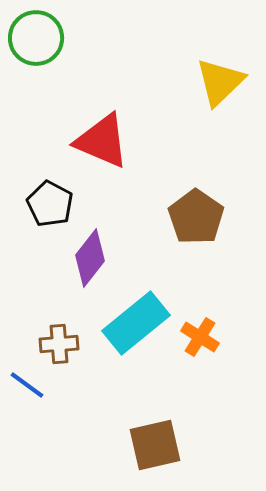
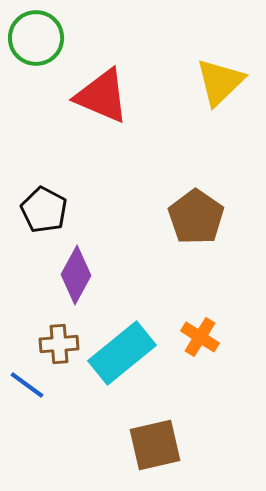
red triangle: moved 45 px up
black pentagon: moved 6 px left, 6 px down
purple diamond: moved 14 px left, 17 px down; rotated 10 degrees counterclockwise
cyan rectangle: moved 14 px left, 30 px down
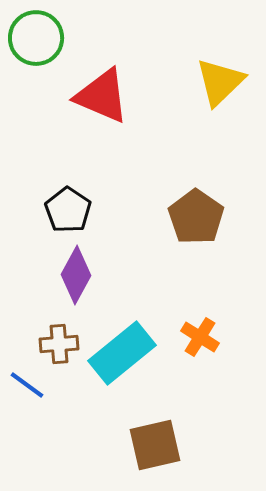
black pentagon: moved 24 px right; rotated 6 degrees clockwise
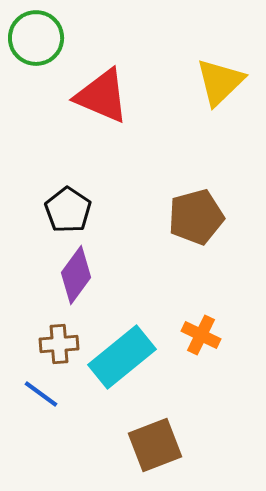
brown pentagon: rotated 22 degrees clockwise
purple diamond: rotated 8 degrees clockwise
orange cross: moved 1 px right, 2 px up; rotated 6 degrees counterclockwise
cyan rectangle: moved 4 px down
blue line: moved 14 px right, 9 px down
brown square: rotated 8 degrees counterclockwise
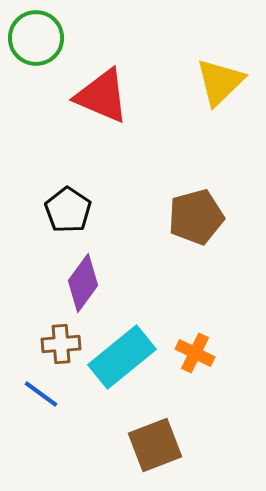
purple diamond: moved 7 px right, 8 px down
orange cross: moved 6 px left, 18 px down
brown cross: moved 2 px right
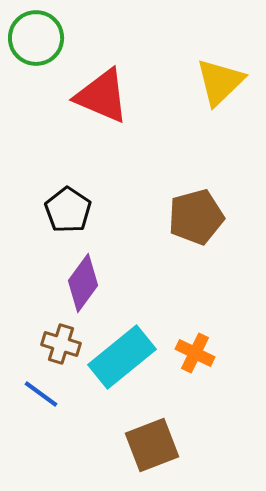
brown cross: rotated 21 degrees clockwise
brown square: moved 3 px left
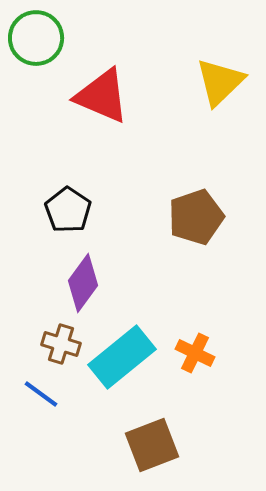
brown pentagon: rotated 4 degrees counterclockwise
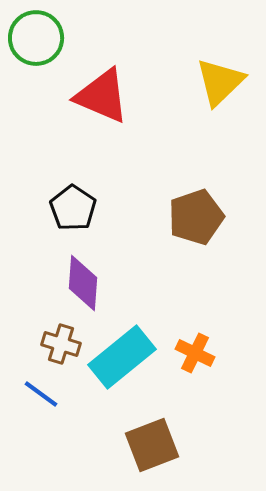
black pentagon: moved 5 px right, 2 px up
purple diamond: rotated 32 degrees counterclockwise
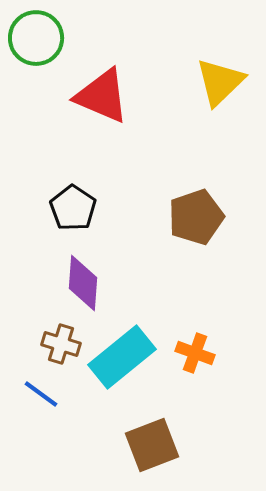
orange cross: rotated 6 degrees counterclockwise
